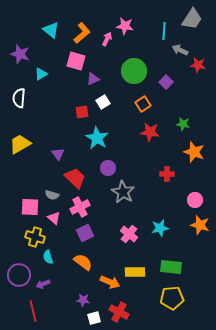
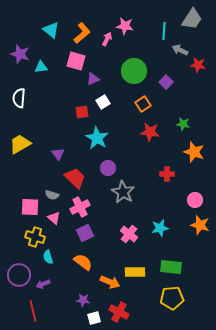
cyan triangle at (41, 74): moved 7 px up; rotated 24 degrees clockwise
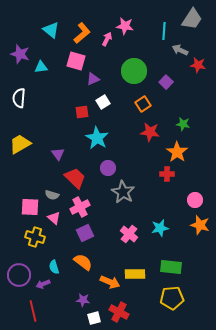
orange star at (194, 152): moved 17 px left; rotated 15 degrees clockwise
cyan semicircle at (48, 257): moved 6 px right, 10 px down
yellow rectangle at (135, 272): moved 2 px down
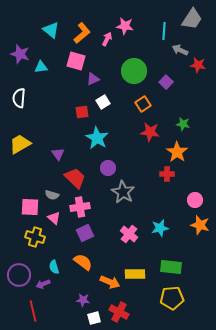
pink cross at (80, 207): rotated 18 degrees clockwise
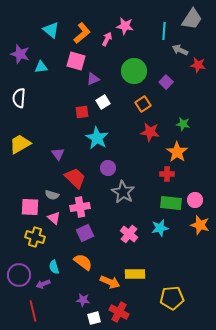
green rectangle at (171, 267): moved 64 px up
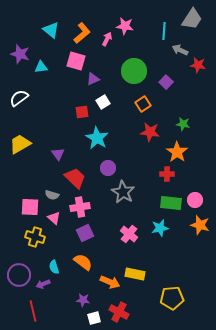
white semicircle at (19, 98): rotated 48 degrees clockwise
yellow rectangle at (135, 274): rotated 12 degrees clockwise
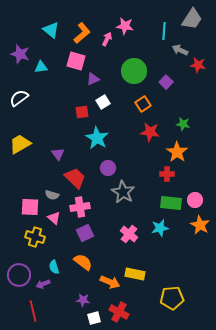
orange star at (200, 225): rotated 12 degrees clockwise
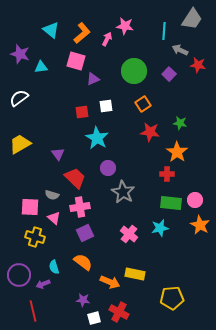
purple square at (166, 82): moved 3 px right, 8 px up
white square at (103, 102): moved 3 px right, 4 px down; rotated 24 degrees clockwise
green star at (183, 124): moved 3 px left, 1 px up
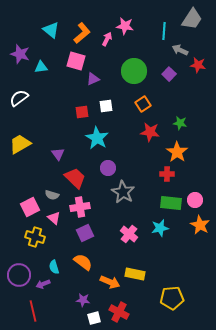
pink square at (30, 207): rotated 30 degrees counterclockwise
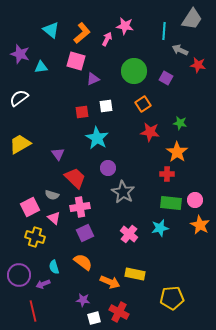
purple square at (169, 74): moved 3 px left, 4 px down; rotated 16 degrees counterclockwise
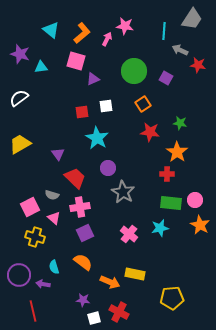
purple arrow at (43, 284): rotated 32 degrees clockwise
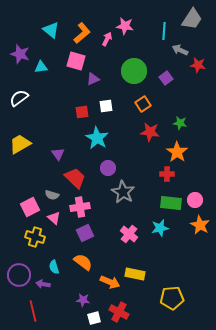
purple square at (166, 78): rotated 24 degrees clockwise
